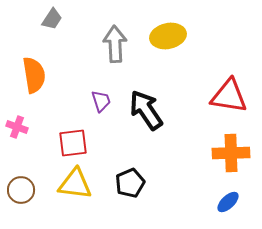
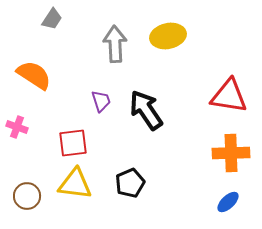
orange semicircle: rotated 48 degrees counterclockwise
brown circle: moved 6 px right, 6 px down
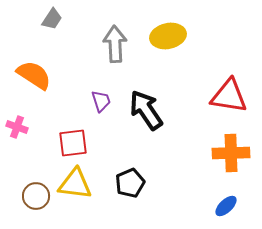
brown circle: moved 9 px right
blue ellipse: moved 2 px left, 4 px down
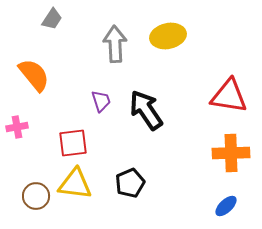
orange semicircle: rotated 18 degrees clockwise
pink cross: rotated 30 degrees counterclockwise
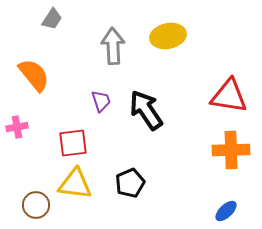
gray arrow: moved 2 px left, 2 px down
orange cross: moved 3 px up
brown circle: moved 9 px down
blue ellipse: moved 5 px down
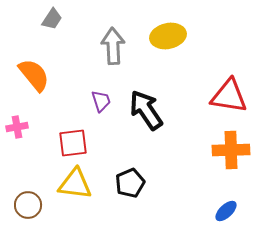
brown circle: moved 8 px left
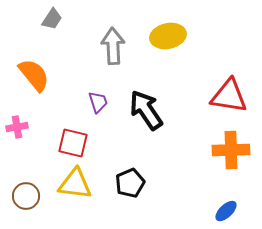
purple trapezoid: moved 3 px left, 1 px down
red square: rotated 20 degrees clockwise
brown circle: moved 2 px left, 9 px up
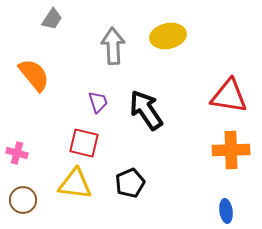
pink cross: moved 26 px down; rotated 25 degrees clockwise
red square: moved 11 px right
brown circle: moved 3 px left, 4 px down
blue ellipse: rotated 55 degrees counterclockwise
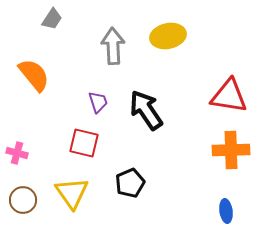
yellow triangle: moved 3 px left, 9 px down; rotated 48 degrees clockwise
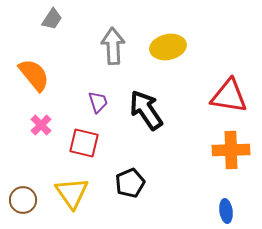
yellow ellipse: moved 11 px down
pink cross: moved 24 px right, 28 px up; rotated 30 degrees clockwise
